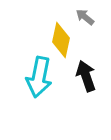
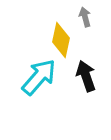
gray arrow: rotated 36 degrees clockwise
cyan arrow: rotated 150 degrees counterclockwise
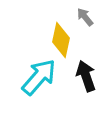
gray arrow: rotated 24 degrees counterclockwise
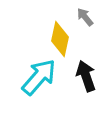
yellow diamond: moved 1 px left, 1 px up
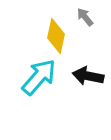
yellow diamond: moved 4 px left, 3 px up
black arrow: moved 2 px right; rotated 60 degrees counterclockwise
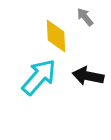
yellow diamond: rotated 16 degrees counterclockwise
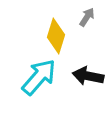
gray arrow: moved 2 px right; rotated 72 degrees clockwise
yellow diamond: rotated 20 degrees clockwise
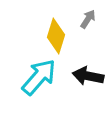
gray arrow: moved 1 px right, 2 px down
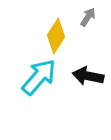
gray arrow: moved 2 px up
yellow diamond: rotated 16 degrees clockwise
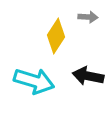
gray arrow: rotated 60 degrees clockwise
cyan arrow: moved 5 px left, 4 px down; rotated 66 degrees clockwise
